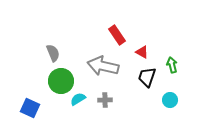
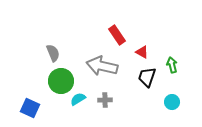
gray arrow: moved 1 px left
cyan circle: moved 2 px right, 2 px down
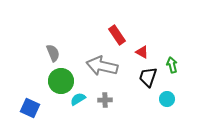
black trapezoid: moved 1 px right
cyan circle: moved 5 px left, 3 px up
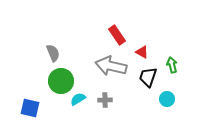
gray arrow: moved 9 px right
blue square: rotated 12 degrees counterclockwise
